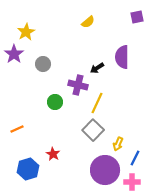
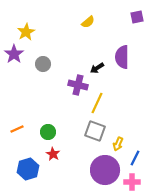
green circle: moved 7 px left, 30 px down
gray square: moved 2 px right, 1 px down; rotated 25 degrees counterclockwise
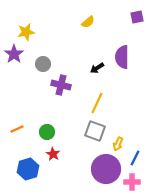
yellow star: rotated 18 degrees clockwise
purple cross: moved 17 px left
green circle: moved 1 px left
purple circle: moved 1 px right, 1 px up
